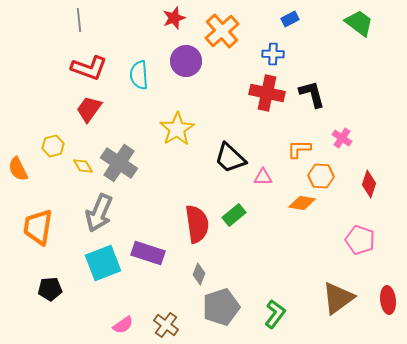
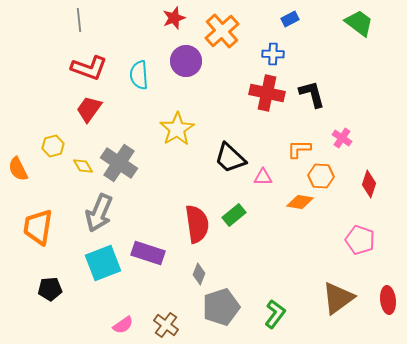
orange diamond: moved 2 px left, 1 px up
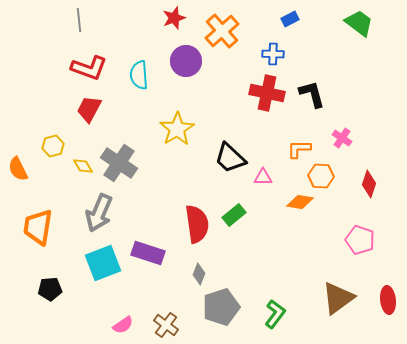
red trapezoid: rotated 8 degrees counterclockwise
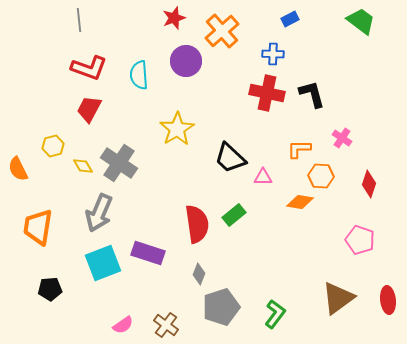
green trapezoid: moved 2 px right, 2 px up
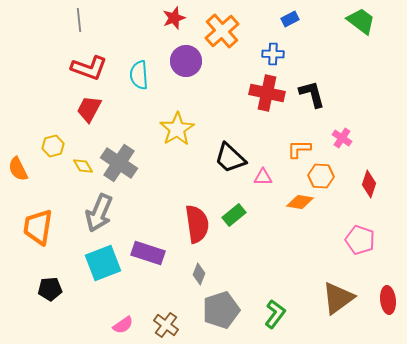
gray pentagon: moved 3 px down
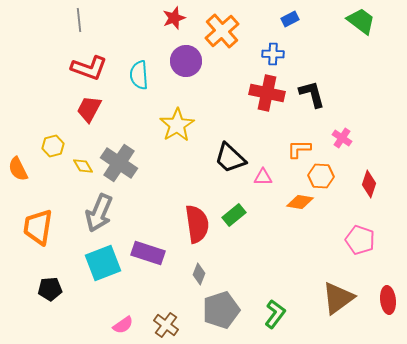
yellow star: moved 4 px up
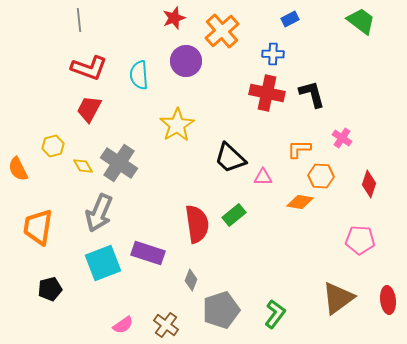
pink pentagon: rotated 16 degrees counterclockwise
gray diamond: moved 8 px left, 6 px down
black pentagon: rotated 10 degrees counterclockwise
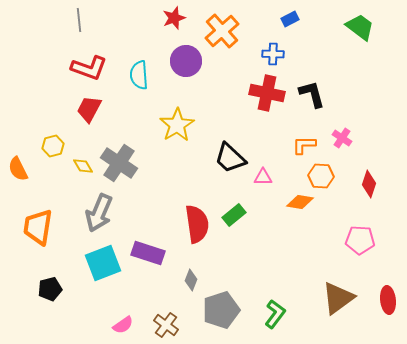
green trapezoid: moved 1 px left, 6 px down
orange L-shape: moved 5 px right, 4 px up
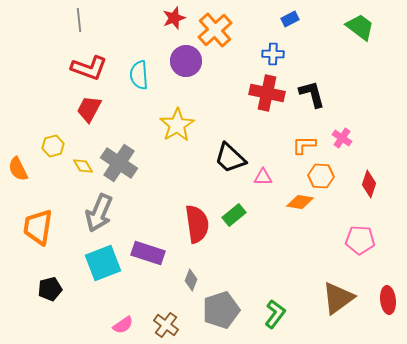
orange cross: moved 7 px left, 1 px up
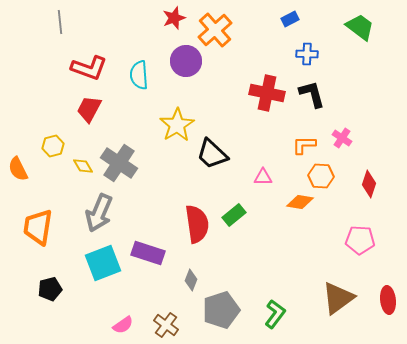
gray line: moved 19 px left, 2 px down
blue cross: moved 34 px right
black trapezoid: moved 18 px left, 4 px up
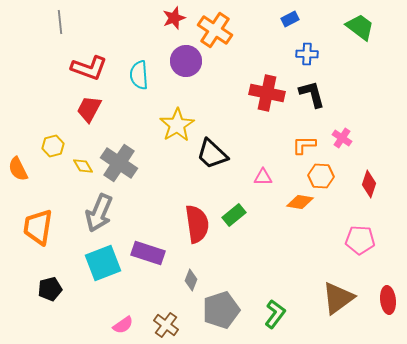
orange cross: rotated 16 degrees counterclockwise
